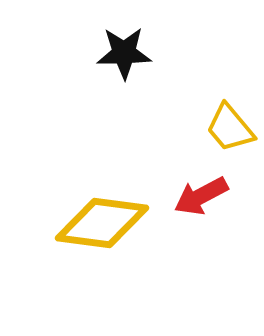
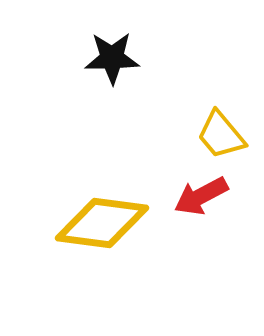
black star: moved 12 px left, 5 px down
yellow trapezoid: moved 9 px left, 7 px down
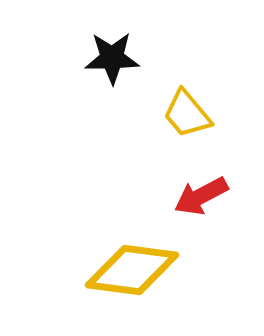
yellow trapezoid: moved 34 px left, 21 px up
yellow diamond: moved 30 px right, 47 px down
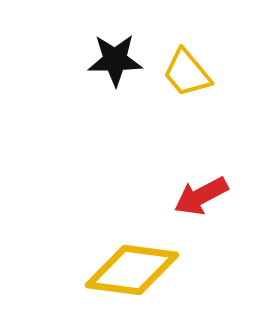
black star: moved 3 px right, 2 px down
yellow trapezoid: moved 41 px up
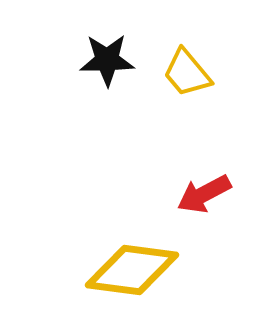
black star: moved 8 px left
red arrow: moved 3 px right, 2 px up
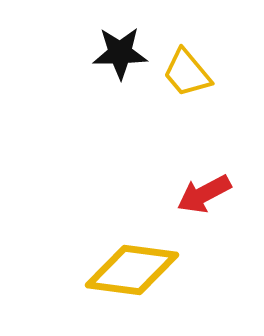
black star: moved 13 px right, 7 px up
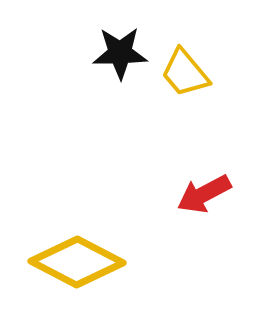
yellow trapezoid: moved 2 px left
yellow diamond: moved 55 px left, 8 px up; rotated 20 degrees clockwise
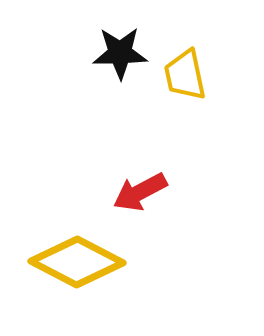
yellow trapezoid: moved 2 px down; rotated 28 degrees clockwise
red arrow: moved 64 px left, 2 px up
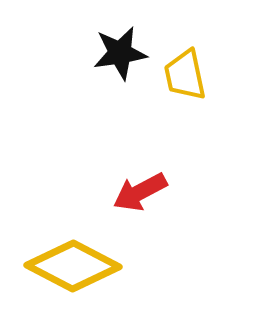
black star: rotated 8 degrees counterclockwise
yellow diamond: moved 4 px left, 4 px down
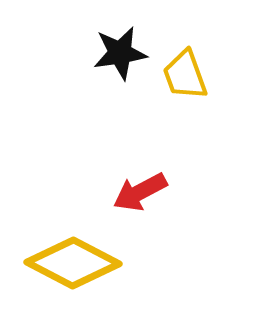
yellow trapezoid: rotated 8 degrees counterclockwise
yellow diamond: moved 3 px up
